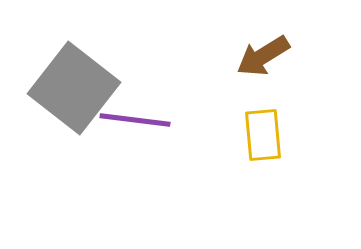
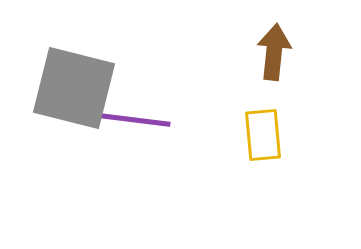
brown arrow: moved 11 px right, 4 px up; rotated 128 degrees clockwise
gray square: rotated 24 degrees counterclockwise
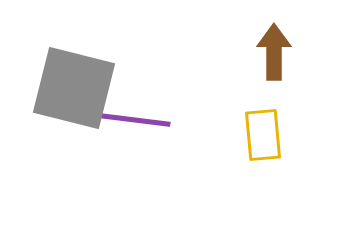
brown arrow: rotated 6 degrees counterclockwise
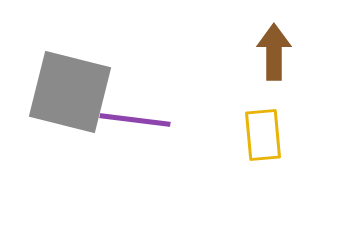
gray square: moved 4 px left, 4 px down
